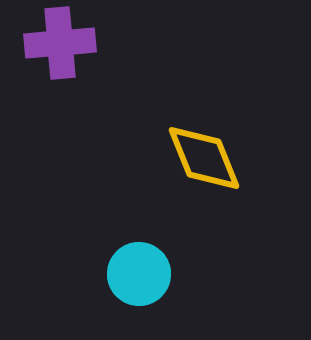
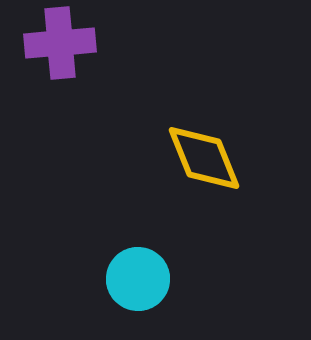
cyan circle: moved 1 px left, 5 px down
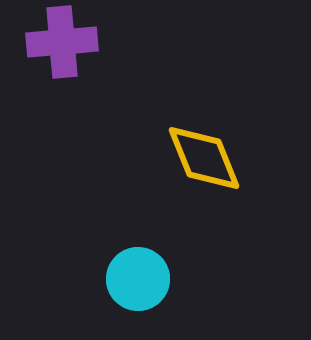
purple cross: moved 2 px right, 1 px up
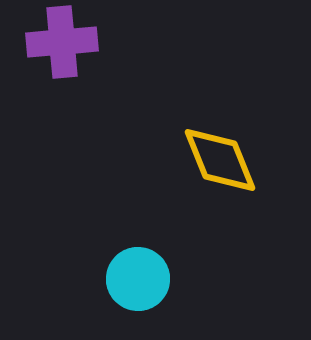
yellow diamond: moved 16 px right, 2 px down
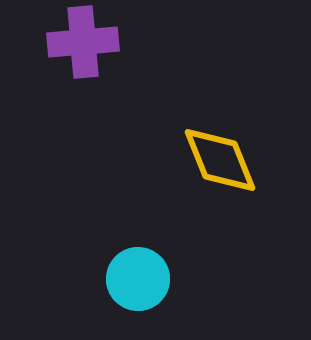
purple cross: moved 21 px right
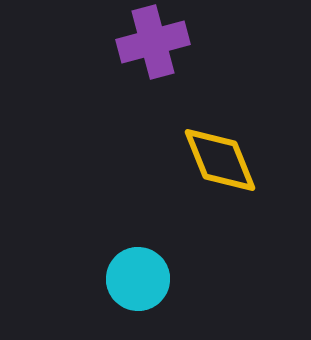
purple cross: moved 70 px right; rotated 10 degrees counterclockwise
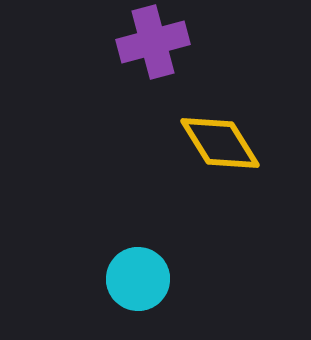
yellow diamond: moved 17 px up; rotated 10 degrees counterclockwise
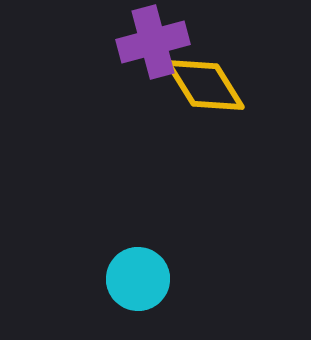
yellow diamond: moved 15 px left, 58 px up
